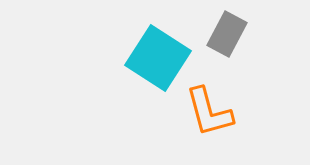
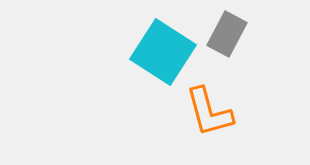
cyan square: moved 5 px right, 6 px up
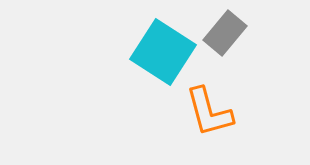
gray rectangle: moved 2 px left, 1 px up; rotated 12 degrees clockwise
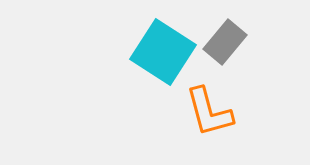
gray rectangle: moved 9 px down
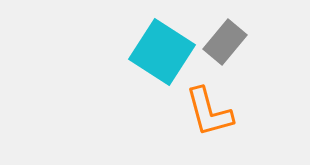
cyan square: moved 1 px left
